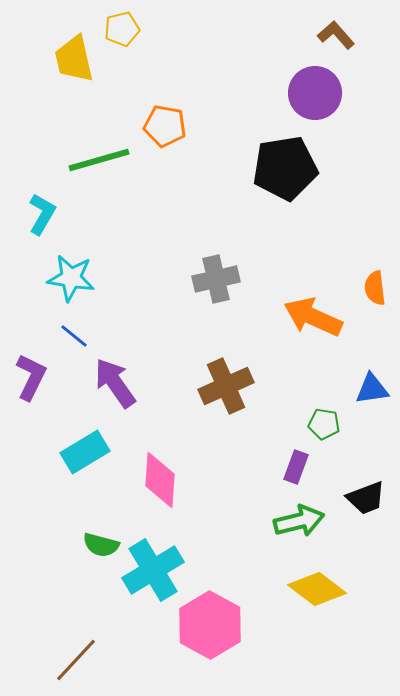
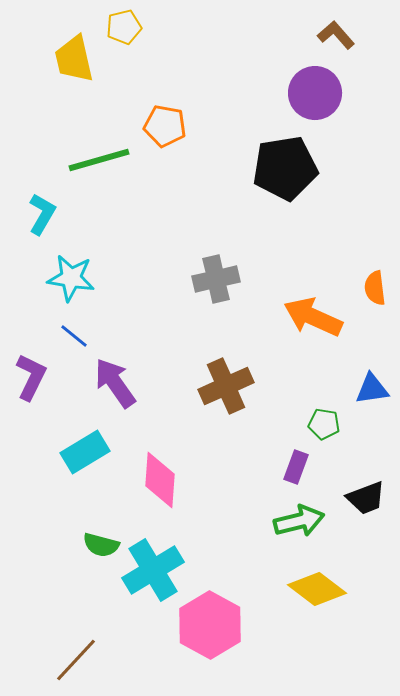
yellow pentagon: moved 2 px right, 2 px up
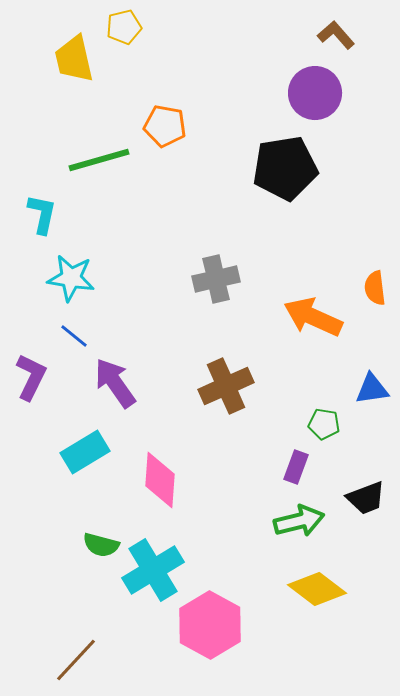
cyan L-shape: rotated 18 degrees counterclockwise
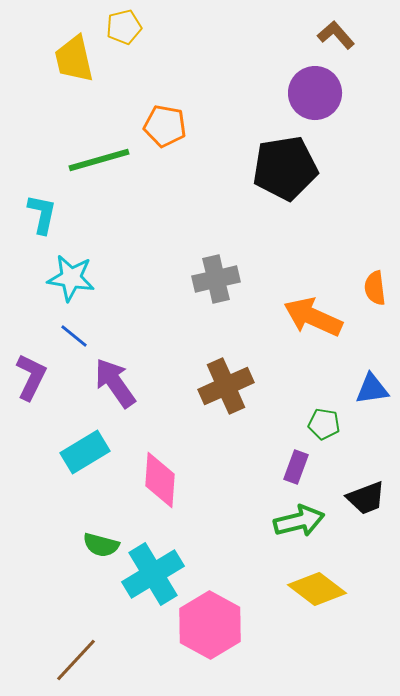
cyan cross: moved 4 px down
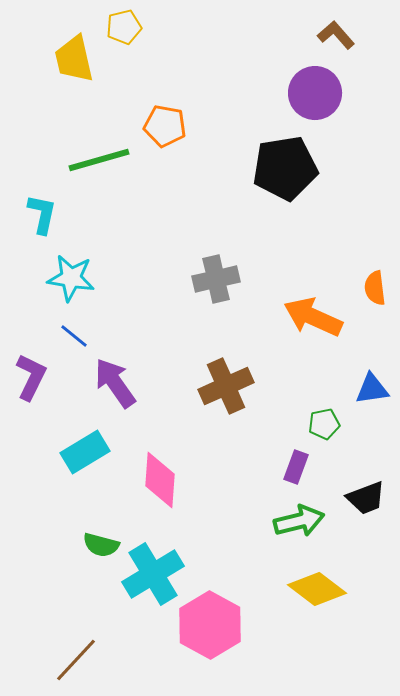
green pentagon: rotated 20 degrees counterclockwise
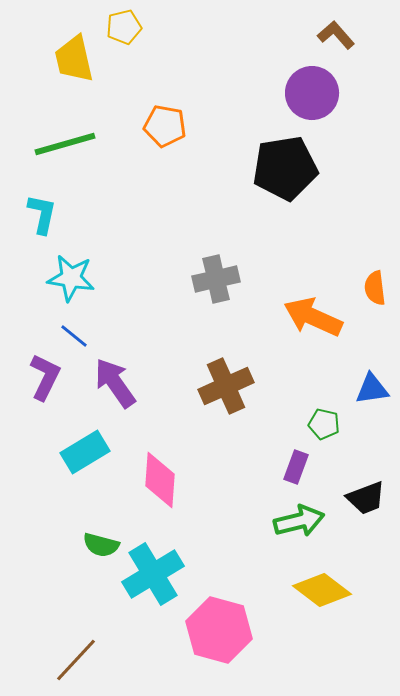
purple circle: moved 3 px left
green line: moved 34 px left, 16 px up
purple L-shape: moved 14 px right
green pentagon: rotated 24 degrees clockwise
yellow diamond: moved 5 px right, 1 px down
pink hexagon: moved 9 px right, 5 px down; rotated 14 degrees counterclockwise
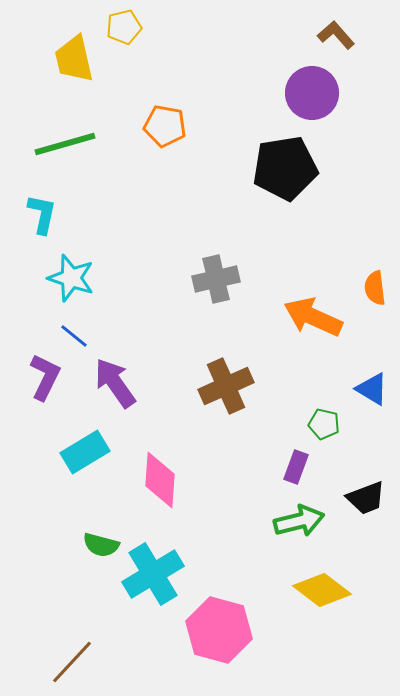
cyan star: rotated 9 degrees clockwise
blue triangle: rotated 39 degrees clockwise
brown line: moved 4 px left, 2 px down
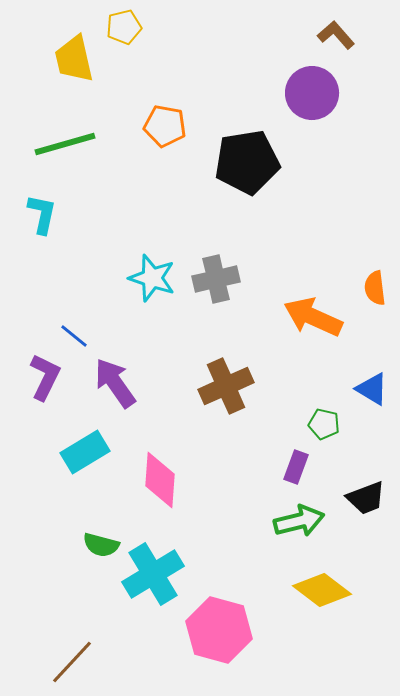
black pentagon: moved 38 px left, 6 px up
cyan star: moved 81 px right
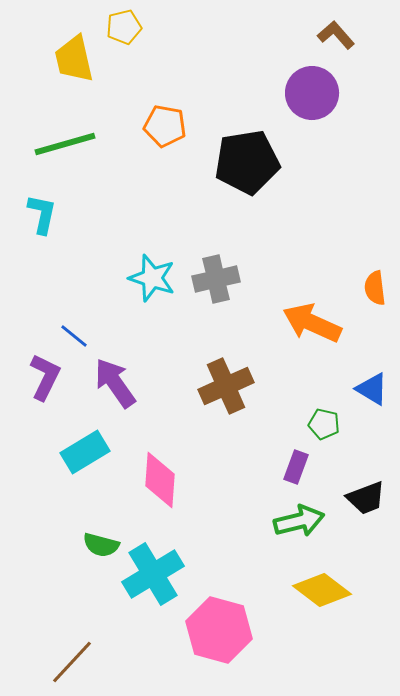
orange arrow: moved 1 px left, 6 px down
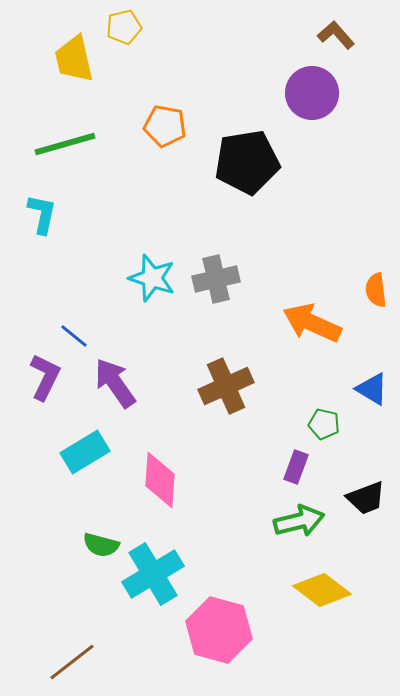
orange semicircle: moved 1 px right, 2 px down
brown line: rotated 9 degrees clockwise
